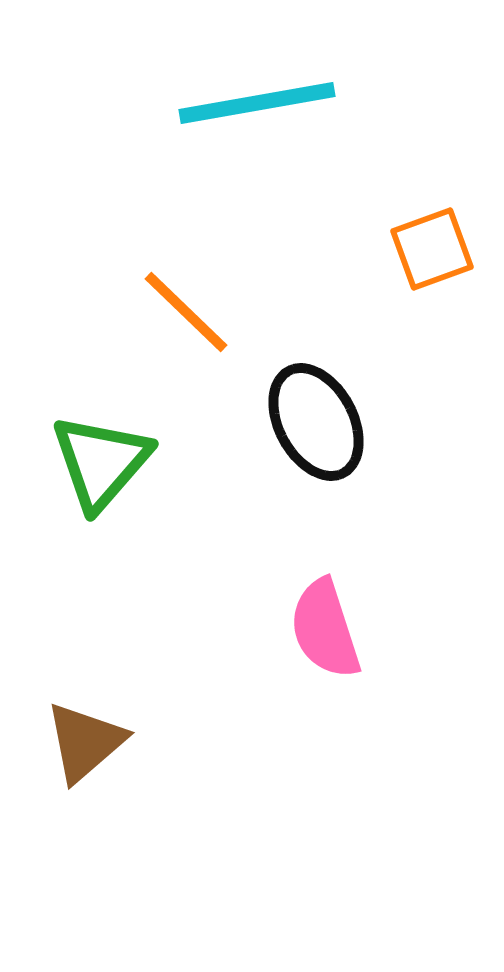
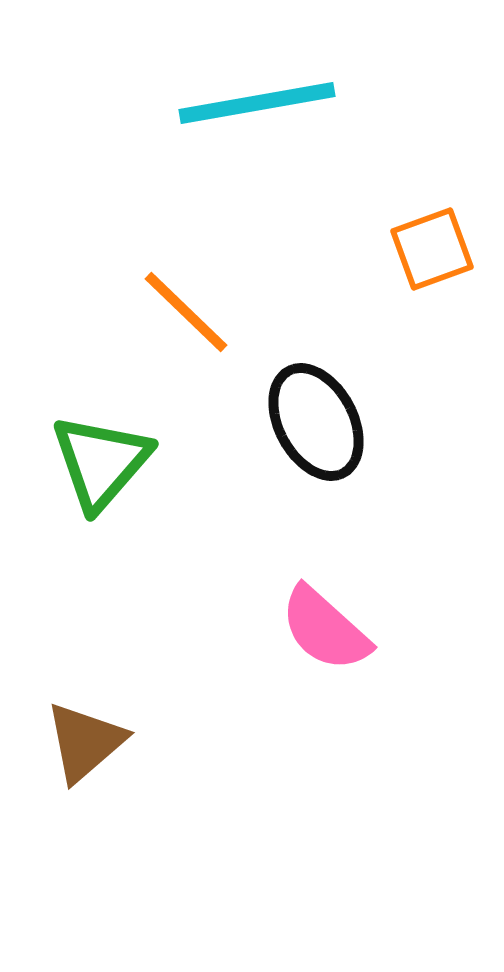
pink semicircle: rotated 30 degrees counterclockwise
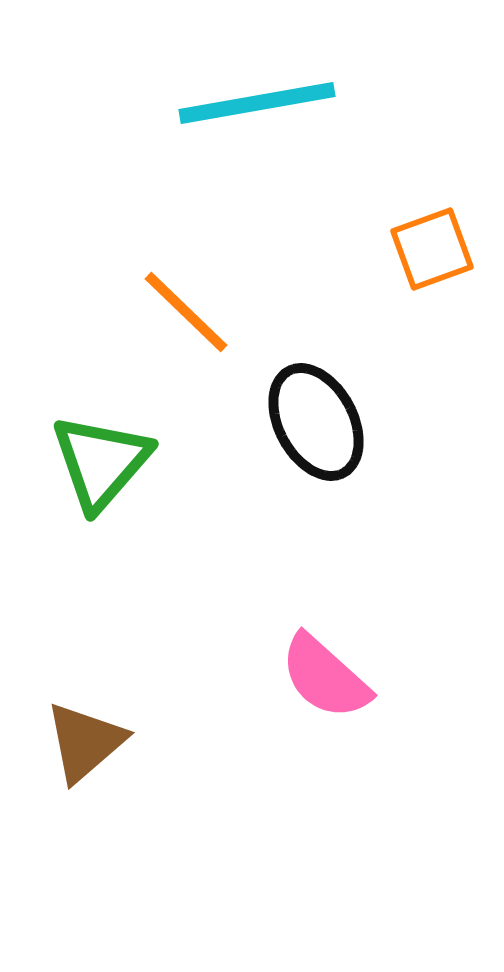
pink semicircle: moved 48 px down
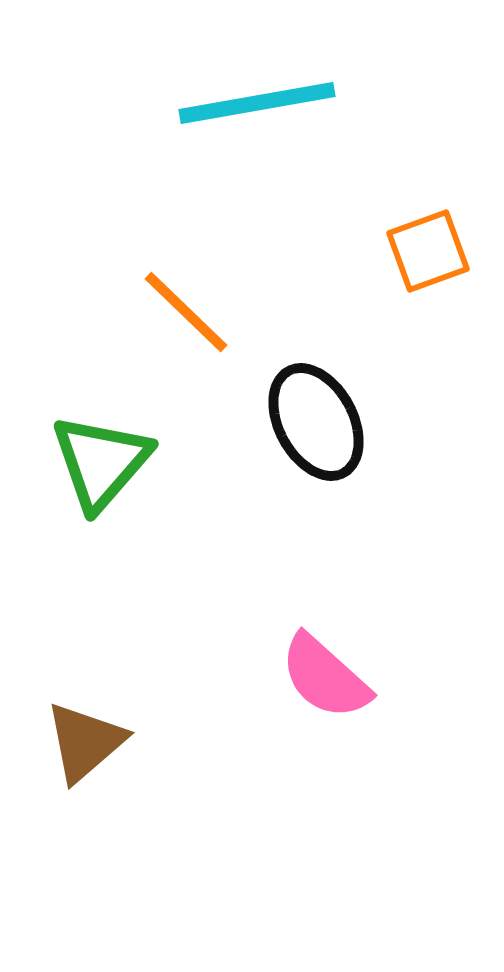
orange square: moved 4 px left, 2 px down
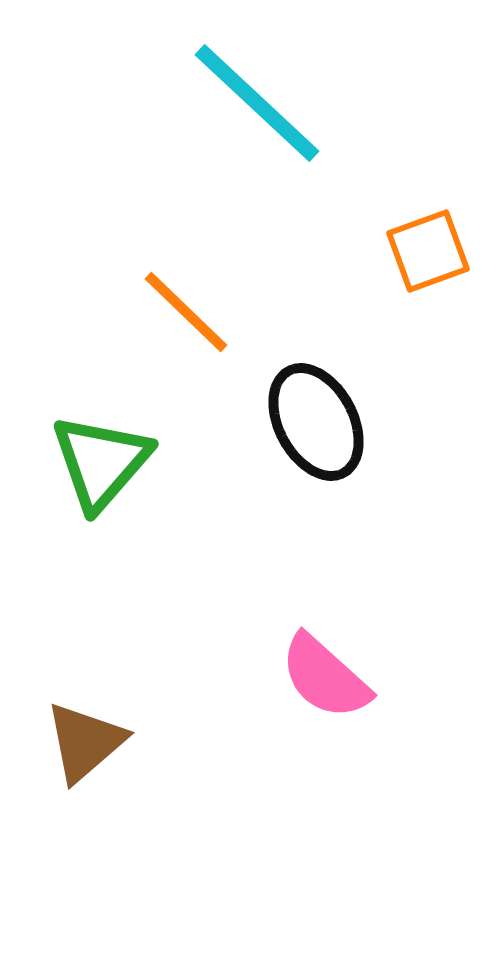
cyan line: rotated 53 degrees clockwise
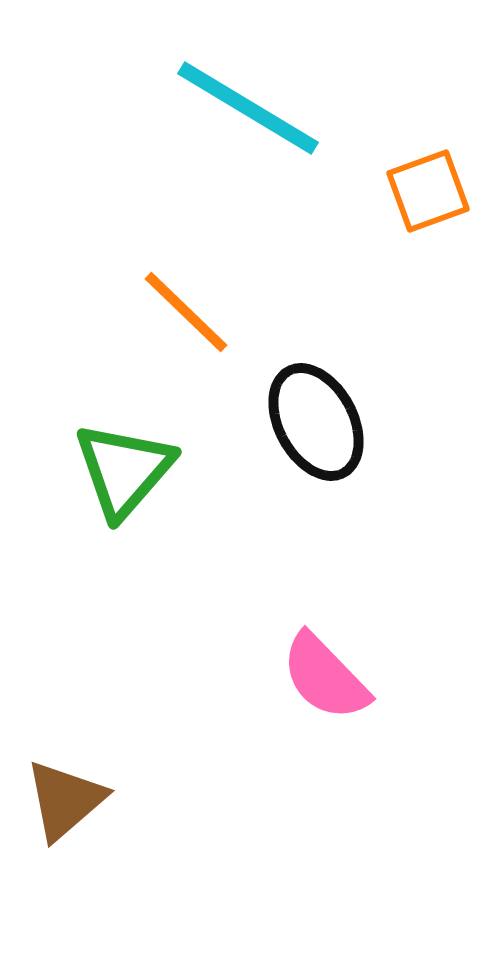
cyan line: moved 9 px left, 5 px down; rotated 12 degrees counterclockwise
orange square: moved 60 px up
green triangle: moved 23 px right, 8 px down
pink semicircle: rotated 4 degrees clockwise
brown triangle: moved 20 px left, 58 px down
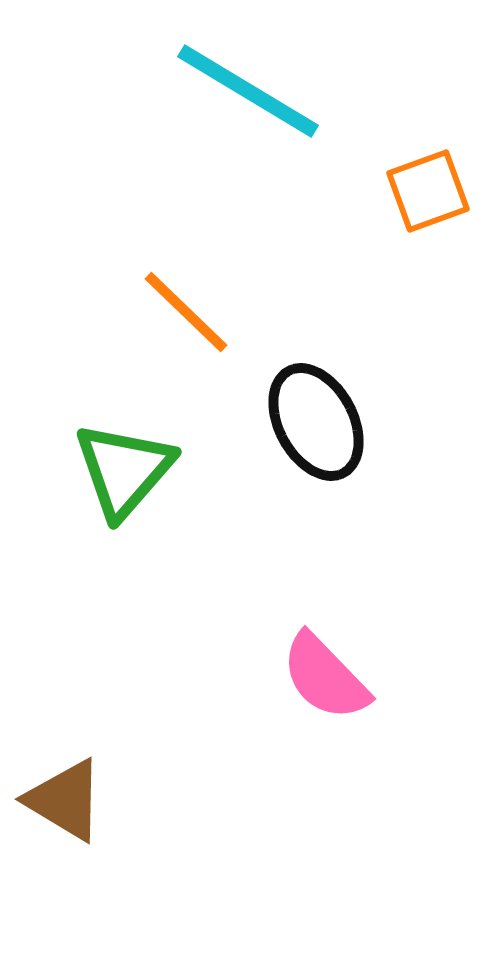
cyan line: moved 17 px up
brown triangle: rotated 48 degrees counterclockwise
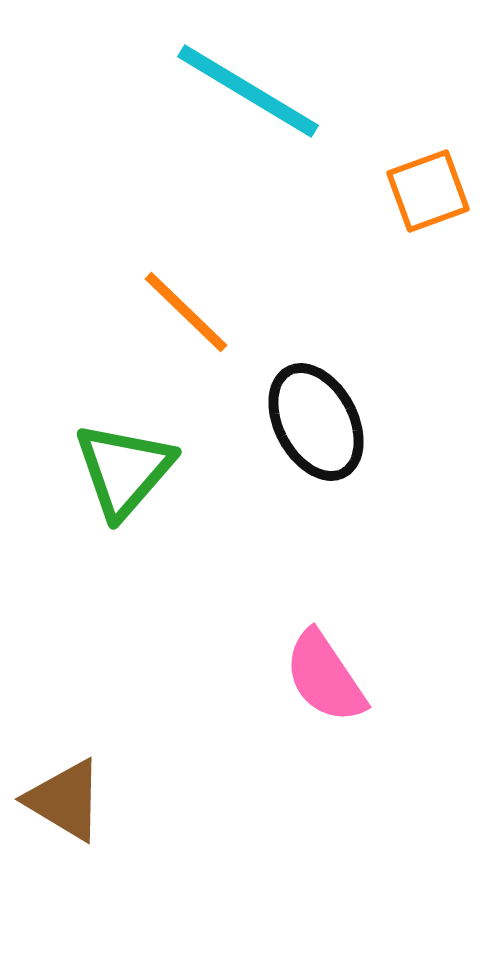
pink semicircle: rotated 10 degrees clockwise
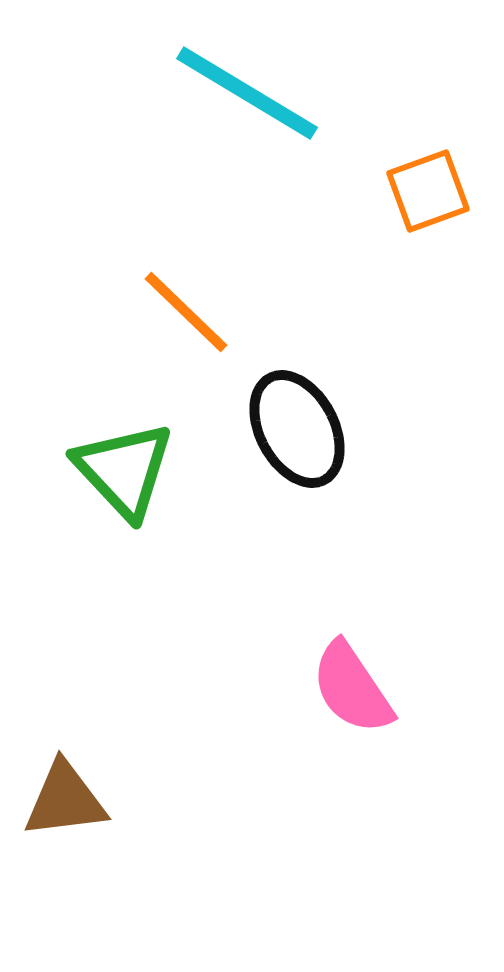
cyan line: moved 1 px left, 2 px down
black ellipse: moved 19 px left, 7 px down
green triangle: rotated 24 degrees counterclockwise
pink semicircle: moved 27 px right, 11 px down
brown triangle: rotated 38 degrees counterclockwise
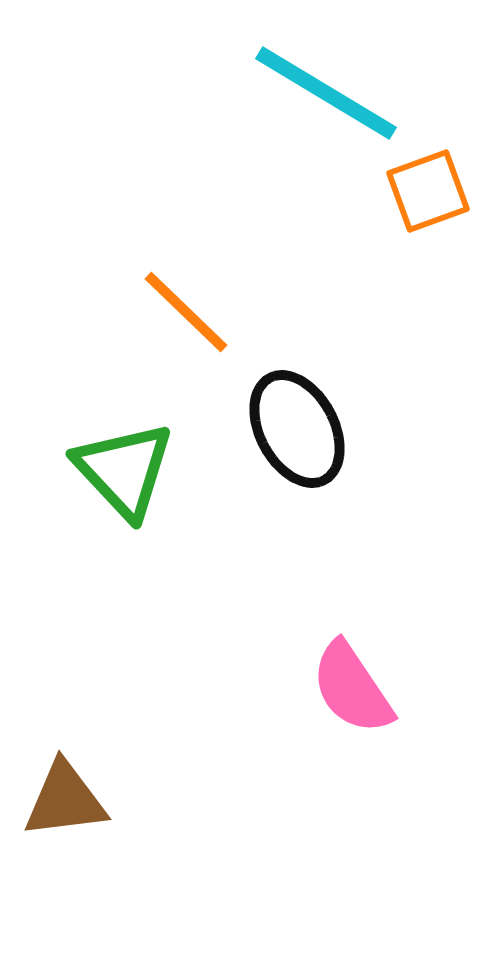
cyan line: moved 79 px right
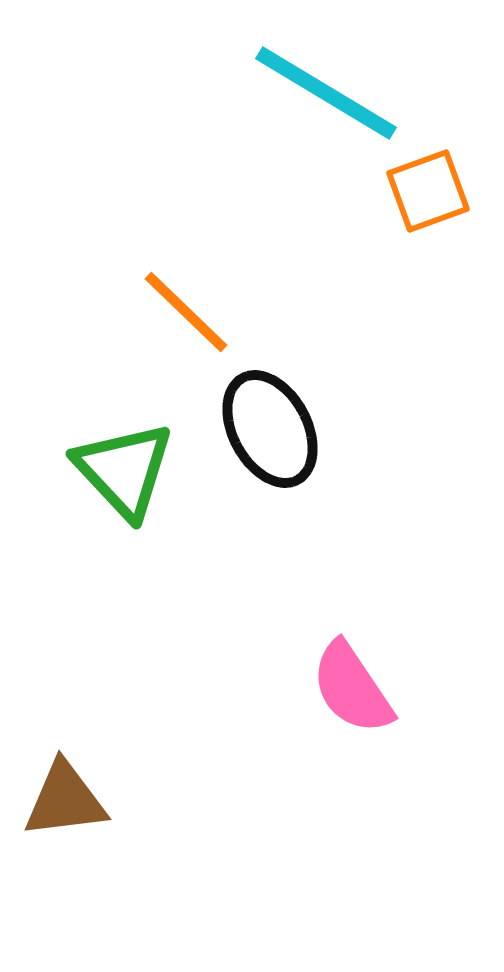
black ellipse: moved 27 px left
